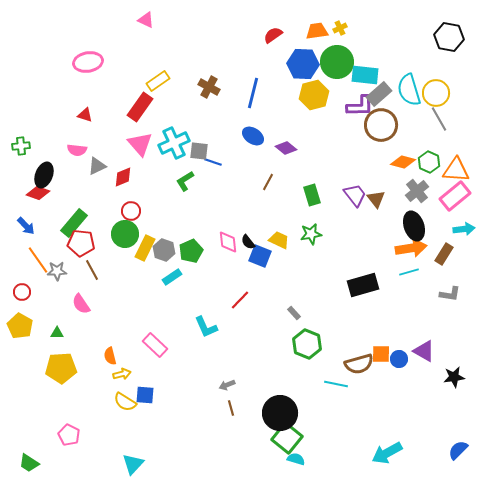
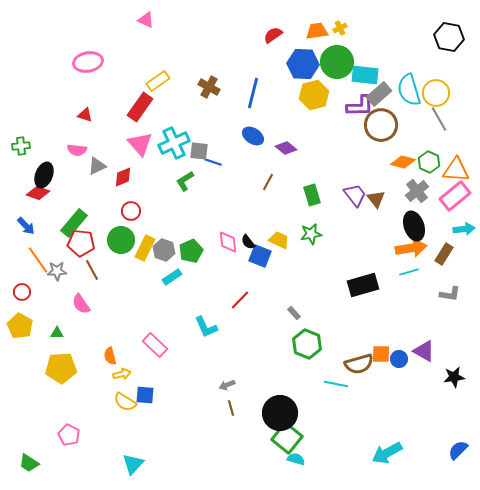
green circle at (125, 234): moved 4 px left, 6 px down
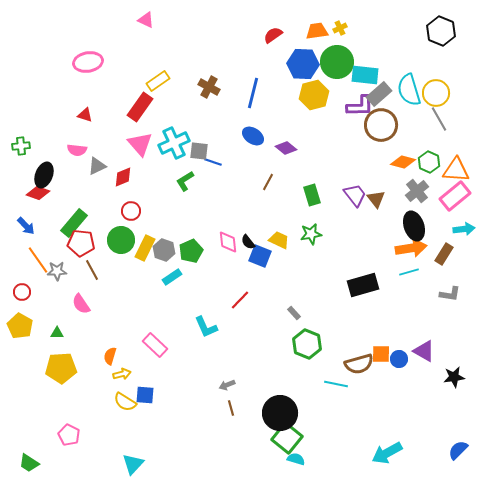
black hexagon at (449, 37): moved 8 px left, 6 px up; rotated 12 degrees clockwise
orange semicircle at (110, 356): rotated 30 degrees clockwise
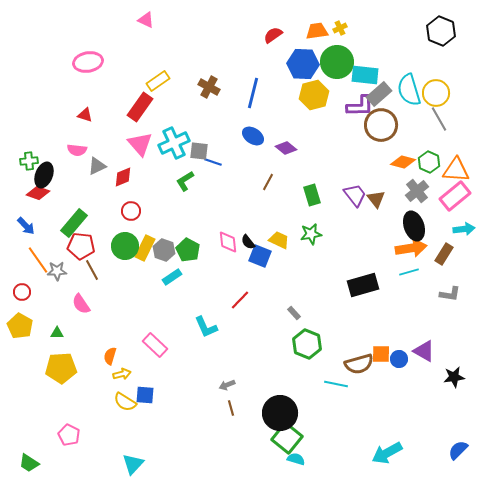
green cross at (21, 146): moved 8 px right, 15 px down
green circle at (121, 240): moved 4 px right, 6 px down
red pentagon at (81, 243): moved 3 px down
green pentagon at (191, 251): moved 3 px left, 1 px up; rotated 20 degrees counterclockwise
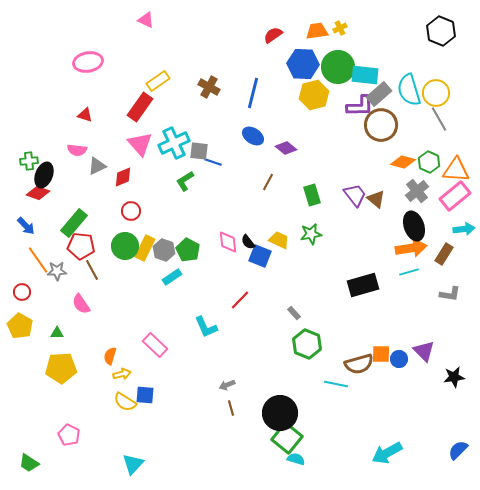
green circle at (337, 62): moved 1 px right, 5 px down
brown triangle at (376, 199): rotated 12 degrees counterclockwise
purple triangle at (424, 351): rotated 15 degrees clockwise
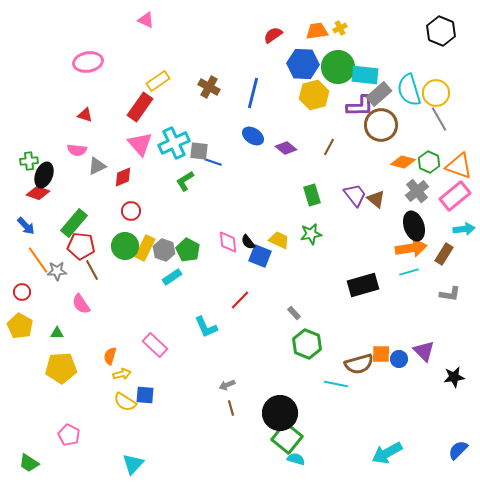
orange triangle at (456, 170): moved 3 px right, 4 px up; rotated 16 degrees clockwise
brown line at (268, 182): moved 61 px right, 35 px up
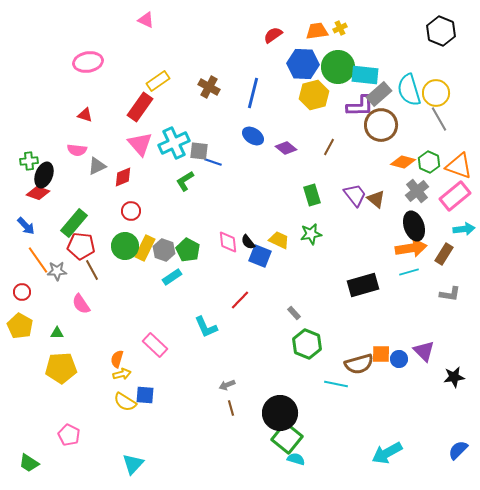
orange semicircle at (110, 356): moved 7 px right, 3 px down
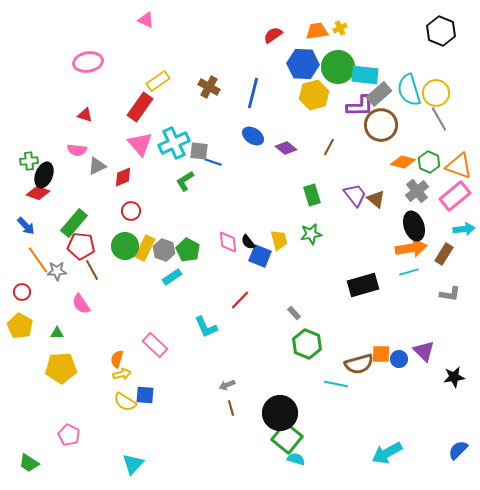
yellow trapezoid at (279, 240): rotated 50 degrees clockwise
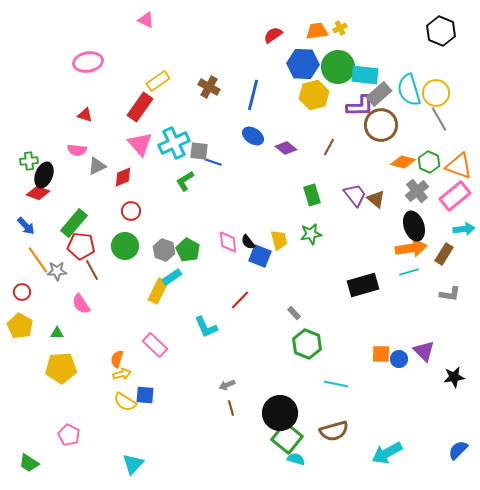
blue line at (253, 93): moved 2 px down
yellow rectangle at (145, 248): moved 13 px right, 43 px down
brown semicircle at (359, 364): moved 25 px left, 67 px down
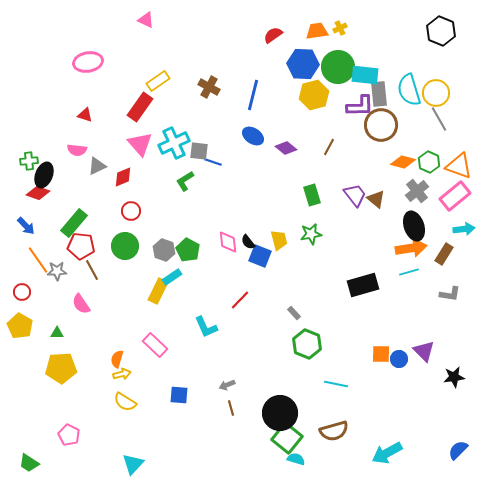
gray rectangle at (379, 94): rotated 55 degrees counterclockwise
blue square at (145, 395): moved 34 px right
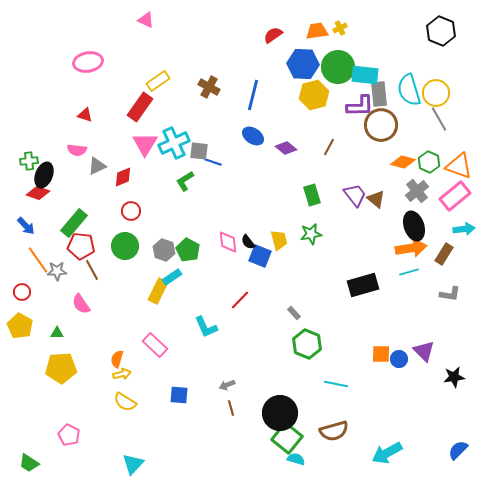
pink triangle at (140, 144): moved 5 px right; rotated 12 degrees clockwise
